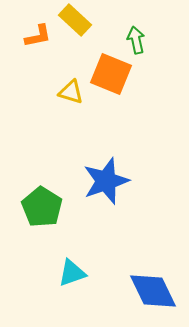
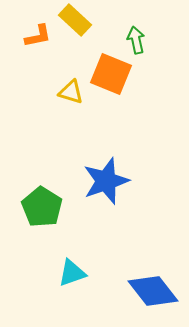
blue diamond: rotated 12 degrees counterclockwise
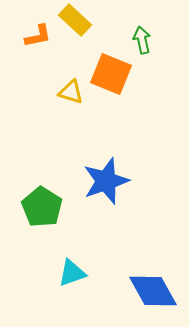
green arrow: moved 6 px right
blue diamond: rotated 9 degrees clockwise
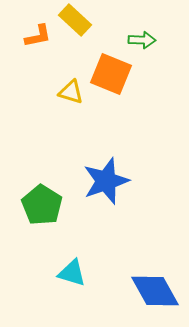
green arrow: rotated 104 degrees clockwise
green pentagon: moved 2 px up
cyan triangle: rotated 36 degrees clockwise
blue diamond: moved 2 px right
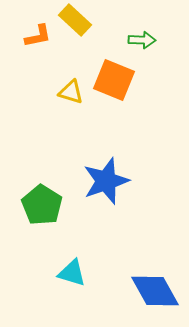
orange square: moved 3 px right, 6 px down
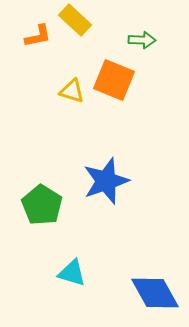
yellow triangle: moved 1 px right, 1 px up
blue diamond: moved 2 px down
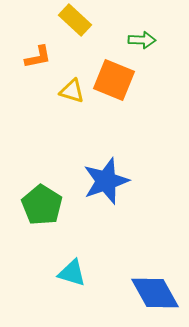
orange L-shape: moved 21 px down
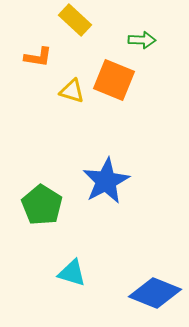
orange L-shape: rotated 20 degrees clockwise
blue star: rotated 9 degrees counterclockwise
blue diamond: rotated 39 degrees counterclockwise
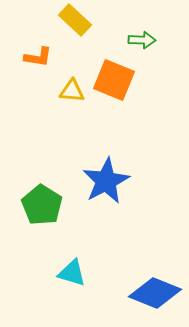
yellow triangle: rotated 12 degrees counterclockwise
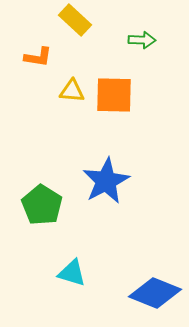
orange square: moved 15 px down; rotated 21 degrees counterclockwise
